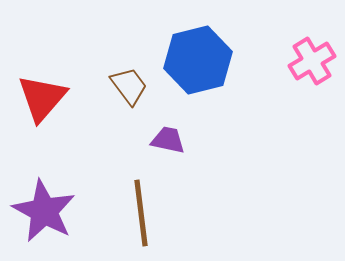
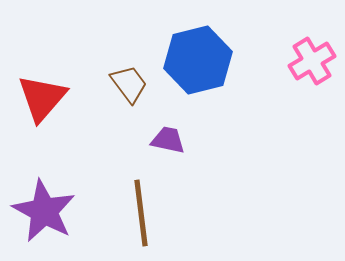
brown trapezoid: moved 2 px up
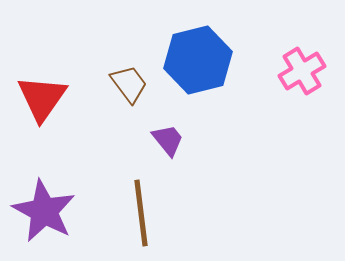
pink cross: moved 10 px left, 10 px down
red triangle: rotated 6 degrees counterclockwise
purple trapezoid: rotated 39 degrees clockwise
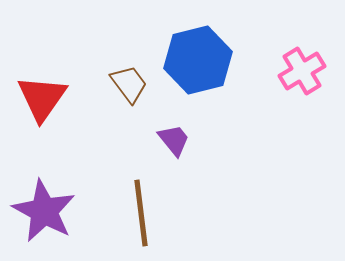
purple trapezoid: moved 6 px right
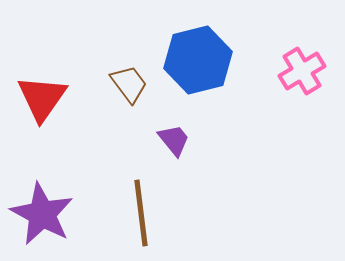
purple star: moved 2 px left, 3 px down
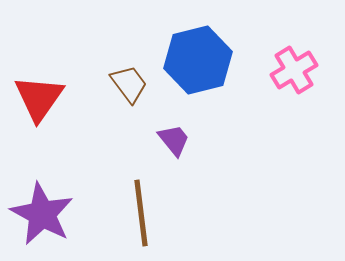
pink cross: moved 8 px left, 1 px up
red triangle: moved 3 px left
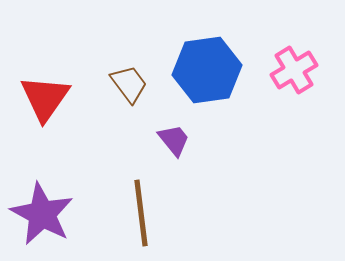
blue hexagon: moved 9 px right, 10 px down; rotated 6 degrees clockwise
red triangle: moved 6 px right
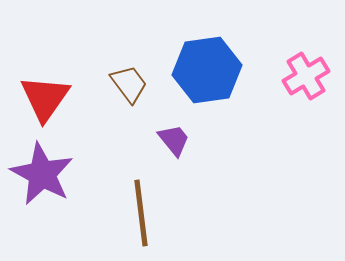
pink cross: moved 12 px right, 6 px down
purple star: moved 40 px up
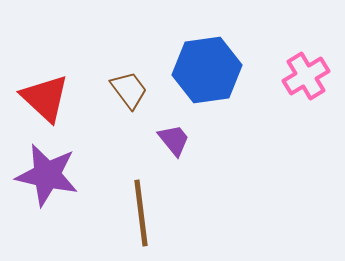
brown trapezoid: moved 6 px down
red triangle: rotated 22 degrees counterclockwise
purple star: moved 5 px right, 1 px down; rotated 16 degrees counterclockwise
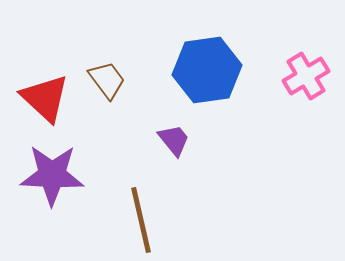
brown trapezoid: moved 22 px left, 10 px up
purple star: moved 5 px right; rotated 10 degrees counterclockwise
brown line: moved 7 px down; rotated 6 degrees counterclockwise
